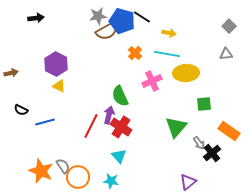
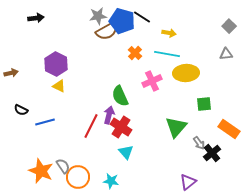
orange rectangle: moved 2 px up
cyan triangle: moved 7 px right, 4 px up
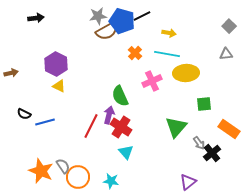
black line: moved 1 px up; rotated 60 degrees counterclockwise
black semicircle: moved 3 px right, 4 px down
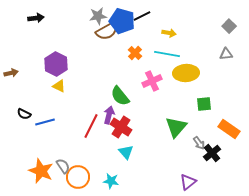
green semicircle: rotated 15 degrees counterclockwise
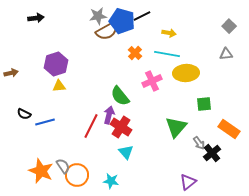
purple hexagon: rotated 15 degrees clockwise
yellow triangle: rotated 32 degrees counterclockwise
orange circle: moved 1 px left, 2 px up
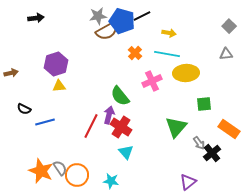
black semicircle: moved 5 px up
gray semicircle: moved 3 px left, 2 px down
